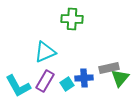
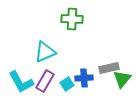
green triangle: moved 2 px right, 1 px down
cyan L-shape: moved 3 px right, 4 px up
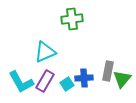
green cross: rotated 10 degrees counterclockwise
gray rectangle: moved 1 px left, 3 px down; rotated 66 degrees counterclockwise
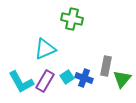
green cross: rotated 20 degrees clockwise
cyan triangle: moved 3 px up
gray rectangle: moved 2 px left, 5 px up
blue cross: rotated 24 degrees clockwise
cyan square: moved 7 px up
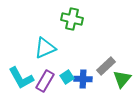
cyan triangle: moved 1 px up
gray rectangle: rotated 36 degrees clockwise
blue cross: moved 1 px left, 1 px down; rotated 18 degrees counterclockwise
cyan L-shape: moved 4 px up
